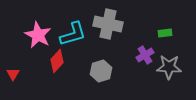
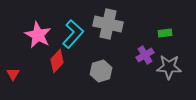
cyan L-shape: rotated 32 degrees counterclockwise
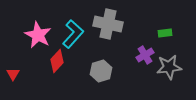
gray star: rotated 10 degrees counterclockwise
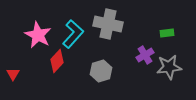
green rectangle: moved 2 px right
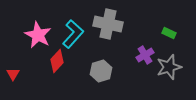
green rectangle: moved 2 px right; rotated 32 degrees clockwise
gray star: rotated 10 degrees counterclockwise
